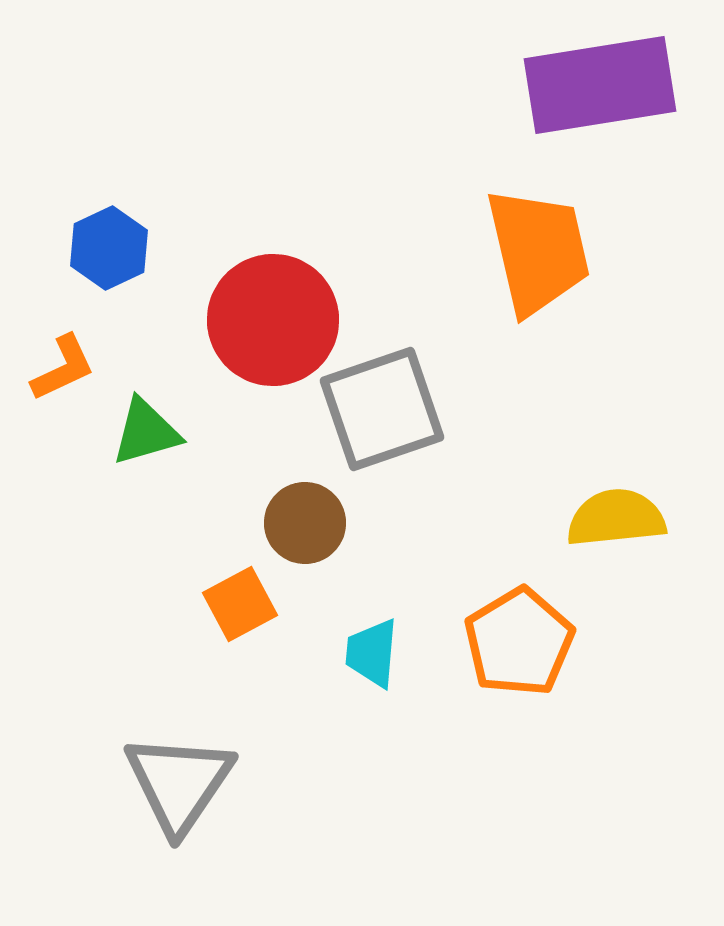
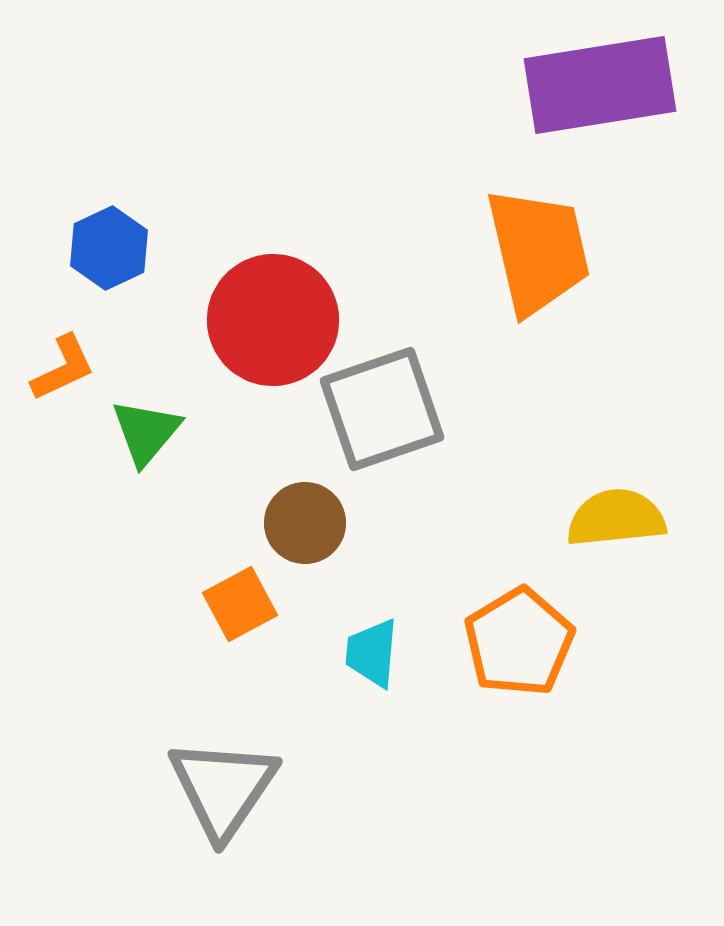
green triangle: rotated 34 degrees counterclockwise
gray triangle: moved 44 px right, 5 px down
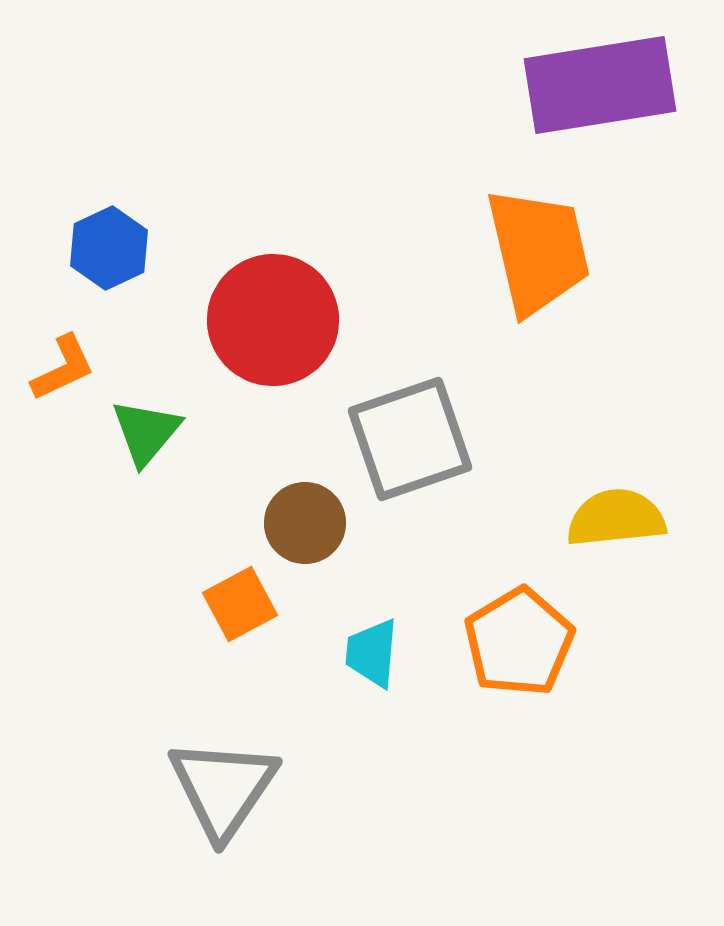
gray square: moved 28 px right, 30 px down
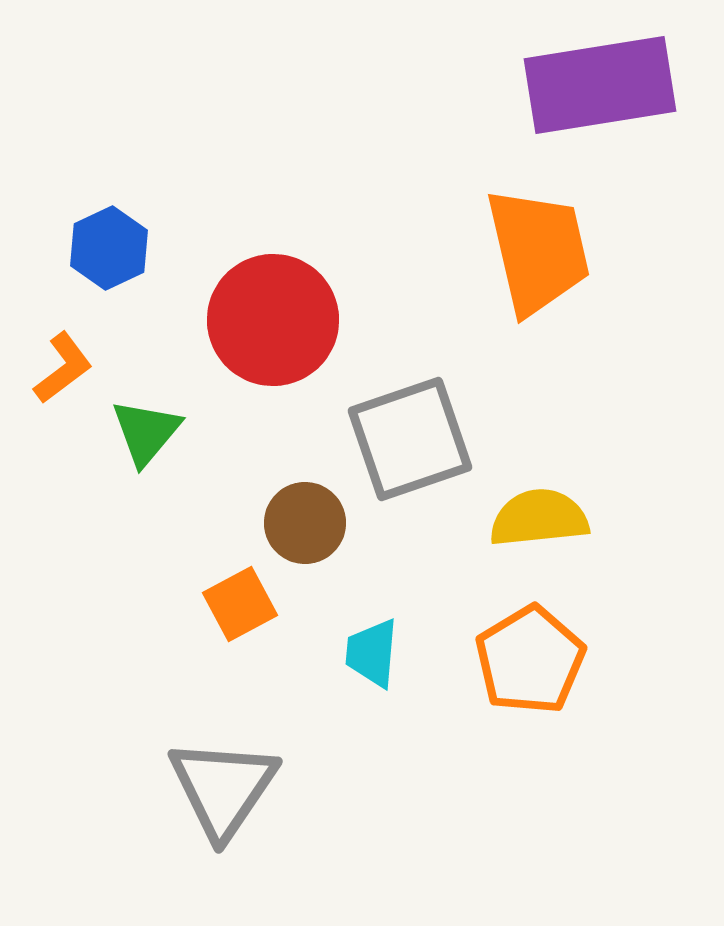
orange L-shape: rotated 12 degrees counterclockwise
yellow semicircle: moved 77 px left
orange pentagon: moved 11 px right, 18 px down
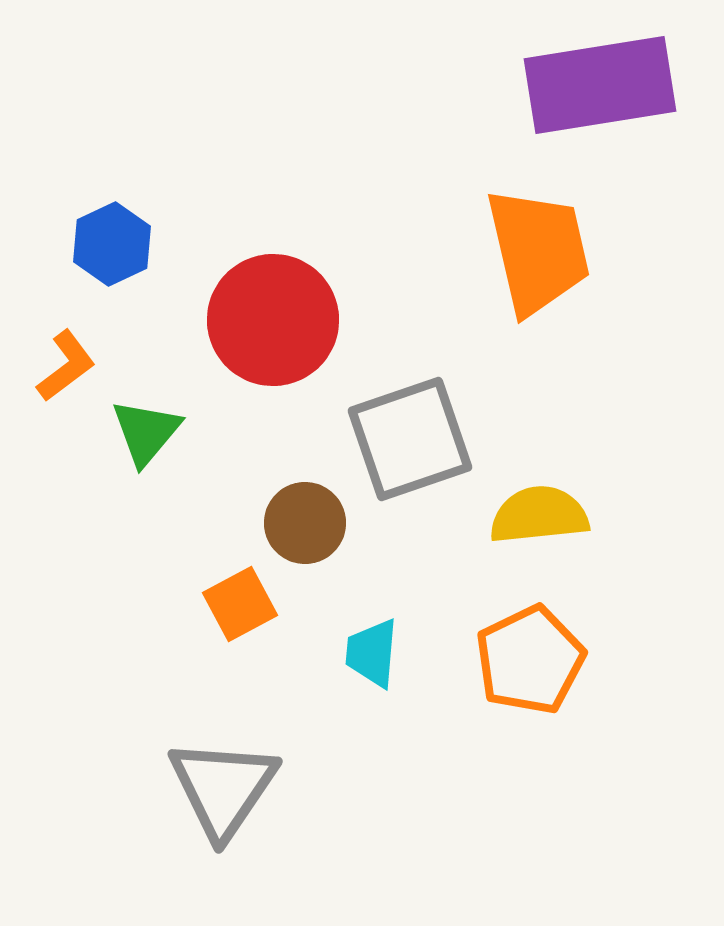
blue hexagon: moved 3 px right, 4 px up
orange L-shape: moved 3 px right, 2 px up
yellow semicircle: moved 3 px up
orange pentagon: rotated 5 degrees clockwise
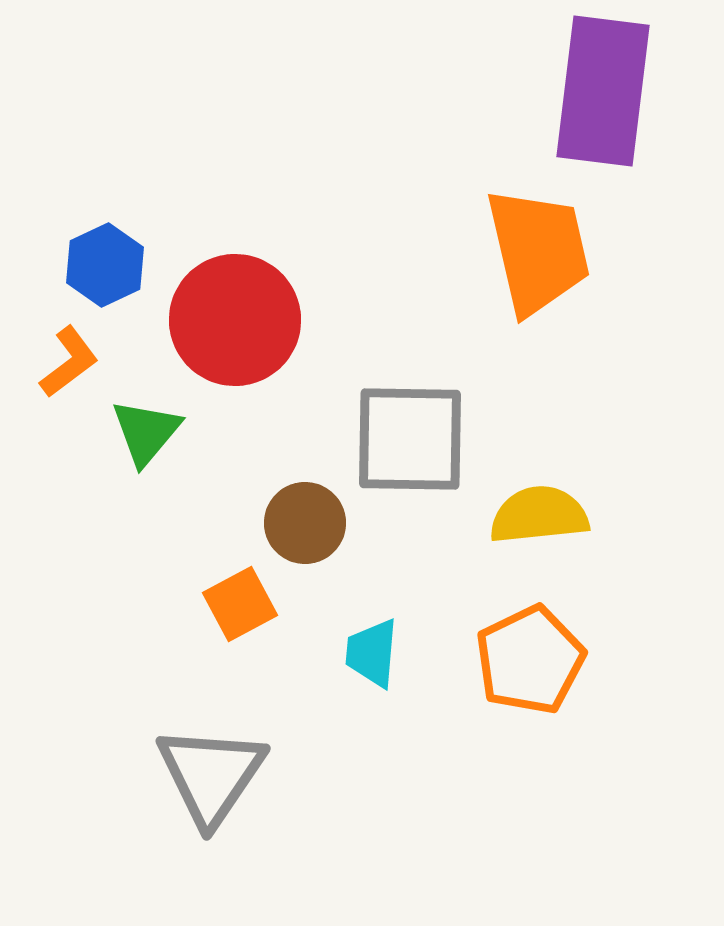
purple rectangle: moved 3 px right, 6 px down; rotated 74 degrees counterclockwise
blue hexagon: moved 7 px left, 21 px down
red circle: moved 38 px left
orange L-shape: moved 3 px right, 4 px up
gray square: rotated 20 degrees clockwise
gray triangle: moved 12 px left, 13 px up
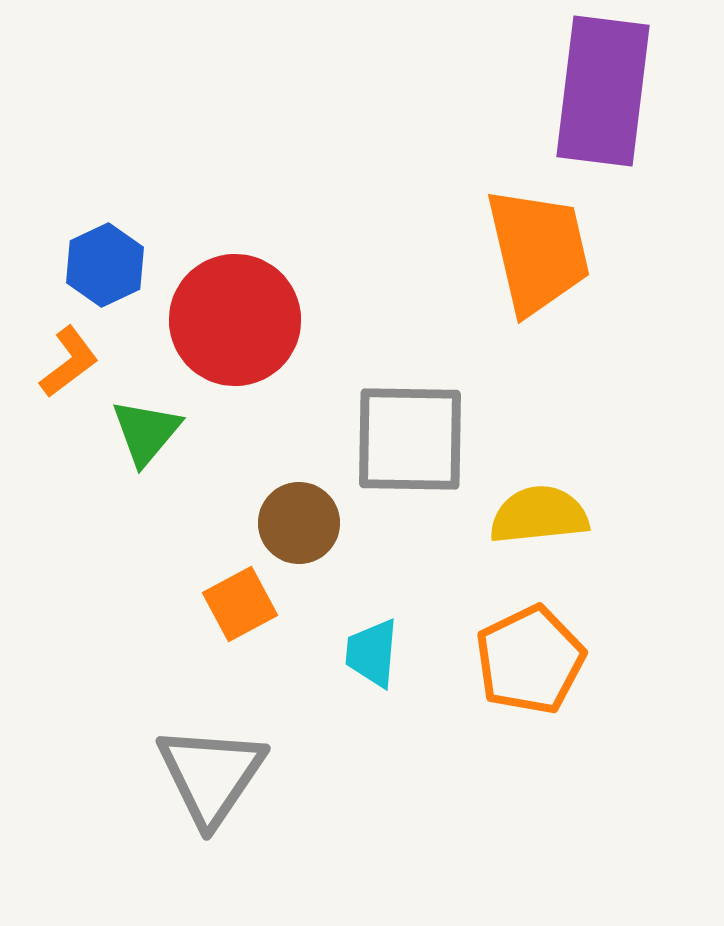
brown circle: moved 6 px left
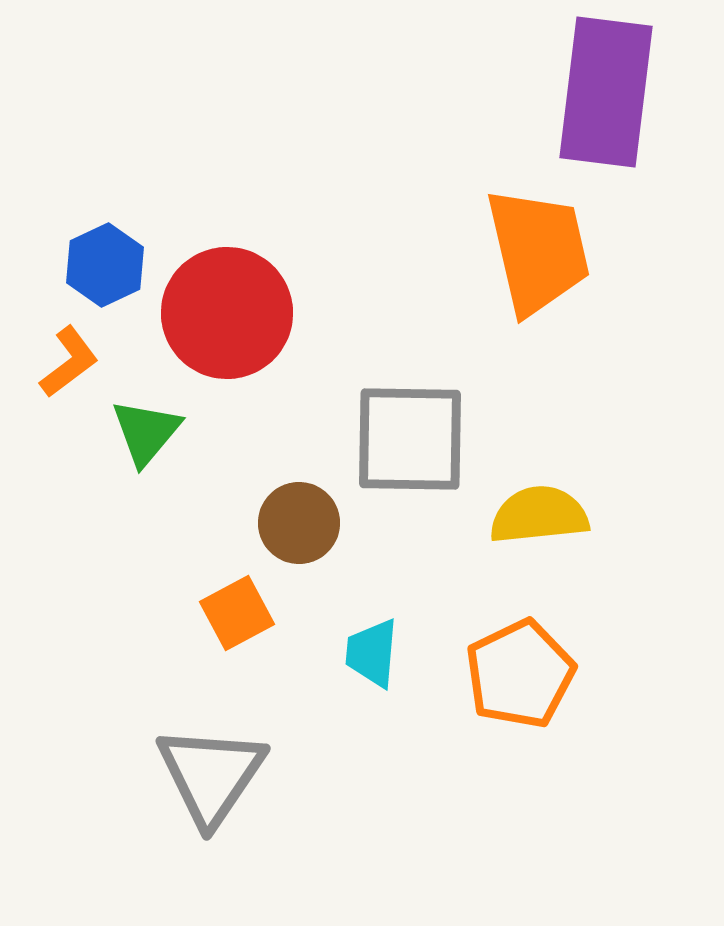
purple rectangle: moved 3 px right, 1 px down
red circle: moved 8 px left, 7 px up
orange square: moved 3 px left, 9 px down
orange pentagon: moved 10 px left, 14 px down
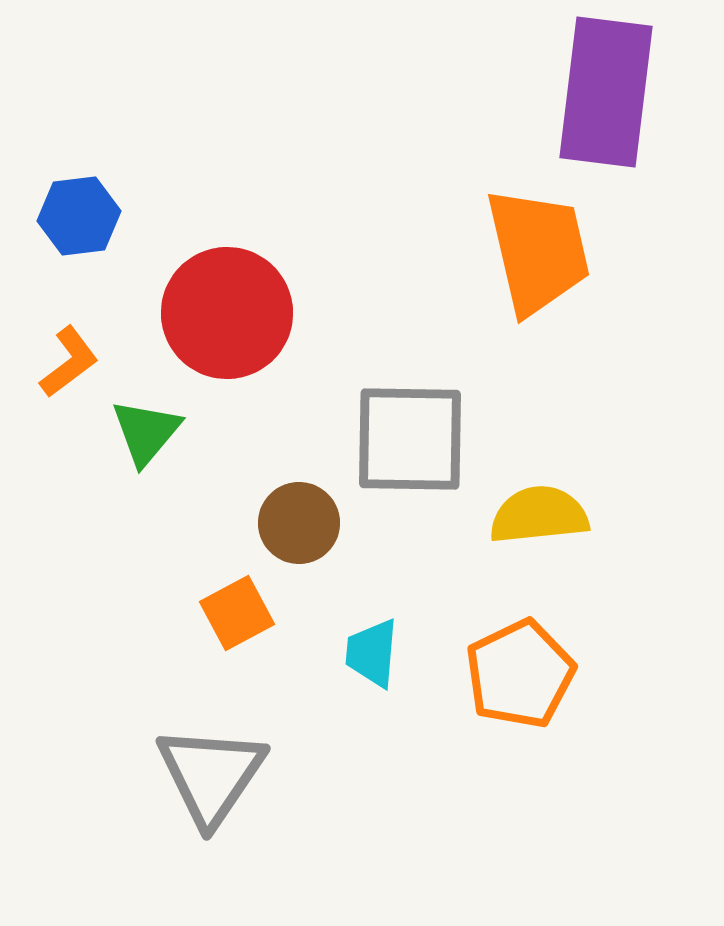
blue hexagon: moved 26 px left, 49 px up; rotated 18 degrees clockwise
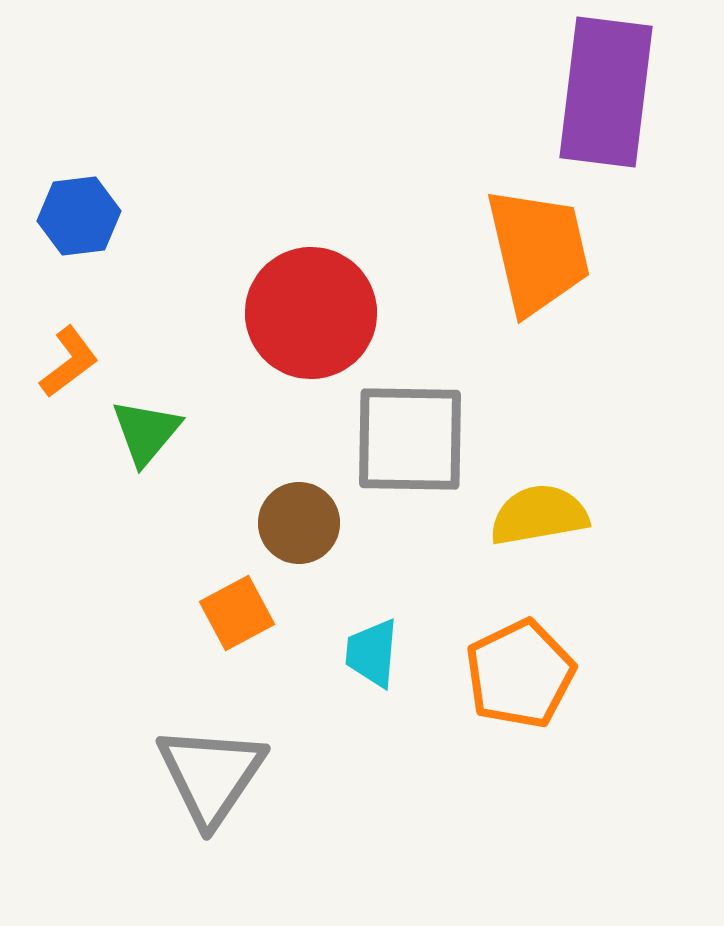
red circle: moved 84 px right
yellow semicircle: rotated 4 degrees counterclockwise
